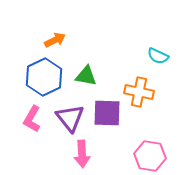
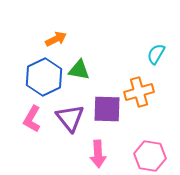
orange arrow: moved 1 px right, 1 px up
cyan semicircle: moved 2 px left, 2 px up; rotated 95 degrees clockwise
green triangle: moved 7 px left, 6 px up
orange cross: rotated 28 degrees counterclockwise
purple square: moved 4 px up
pink arrow: moved 16 px right
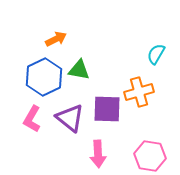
purple triangle: rotated 12 degrees counterclockwise
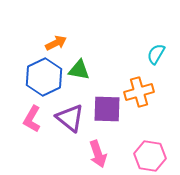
orange arrow: moved 4 px down
pink arrow: rotated 16 degrees counterclockwise
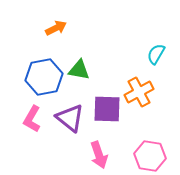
orange arrow: moved 15 px up
blue hexagon: rotated 15 degrees clockwise
orange cross: rotated 12 degrees counterclockwise
pink arrow: moved 1 px right, 1 px down
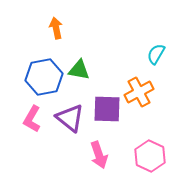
orange arrow: rotated 75 degrees counterclockwise
pink hexagon: rotated 16 degrees clockwise
